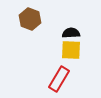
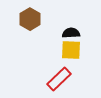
brown hexagon: rotated 10 degrees clockwise
red rectangle: rotated 15 degrees clockwise
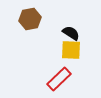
brown hexagon: rotated 20 degrees clockwise
black semicircle: rotated 36 degrees clockwise
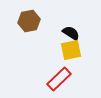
brown hexagon: moved 1 px left, 2 px down
yellow square: rotated 15 degrees counterclockwise
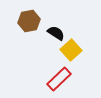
black semicircle: moved 15 px left
yellow square: rotated 30 degrees counterclockwise
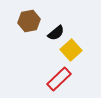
black semicircle: rotated 108 degrees clockwise
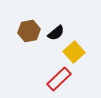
brown hexagon: moved 10 px down
yellow square: moved 3 px right, 2 px down
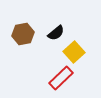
brown hexagon: moved 6 px left, 3 px down
red rectangle: moved 2 px right, 1 px up
